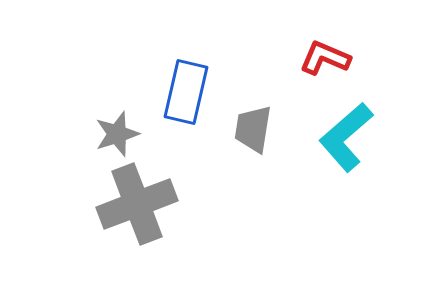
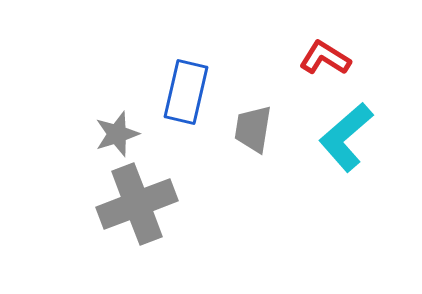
red L-shape: rotated 9 degrees clockwise
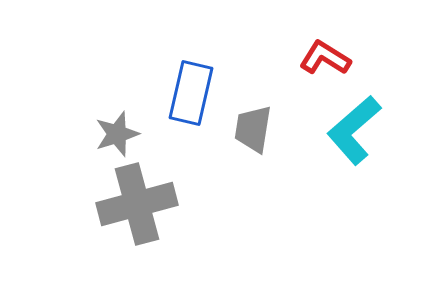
blue rectangle: moved 5 px right, 1 px down
cyan L-shape: moved 8 px right, 7 px up
gray cross: rotated 6 degrees clockwise
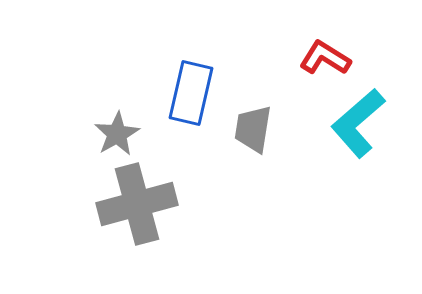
cyan L-shape: moved 4 px right, 7 px up
gray star: rotated 12 degrees counterclockwise
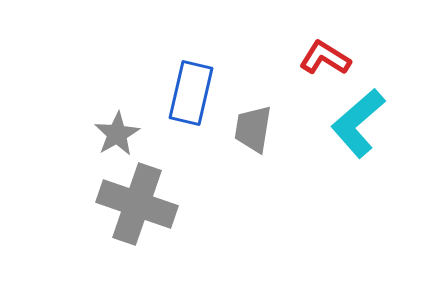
gray cross: rotated 34 degrees clockwise
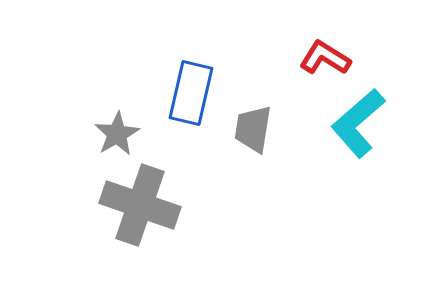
gray cross: moved 3 px right, 1 px down
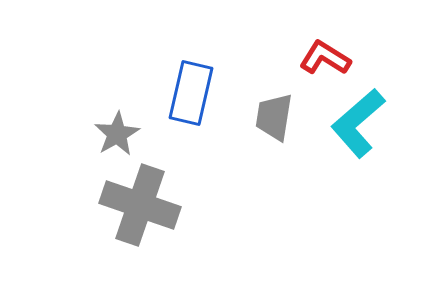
gray trapezoid: moved 21 px right, 12 px up
